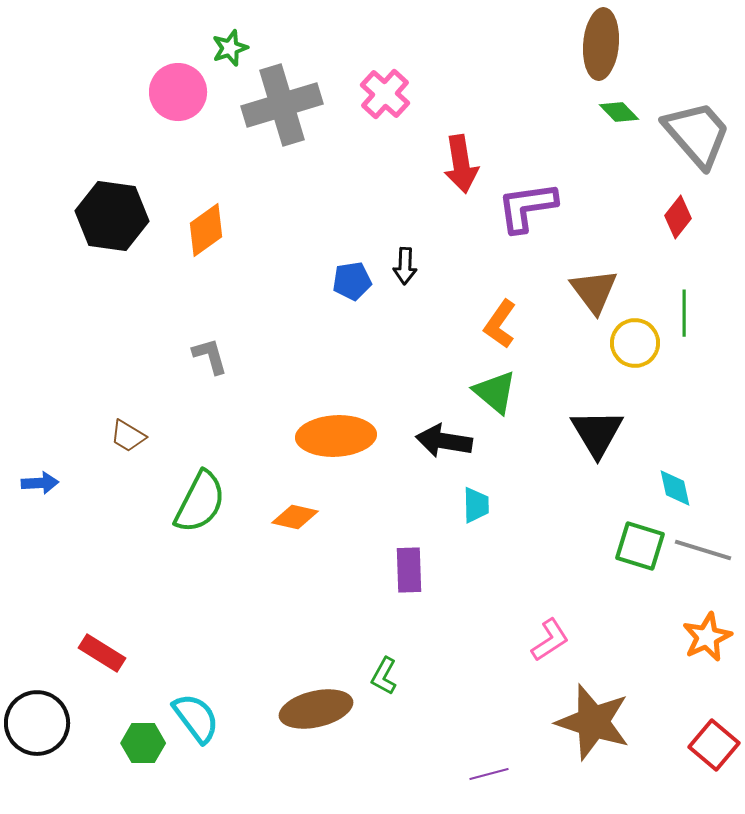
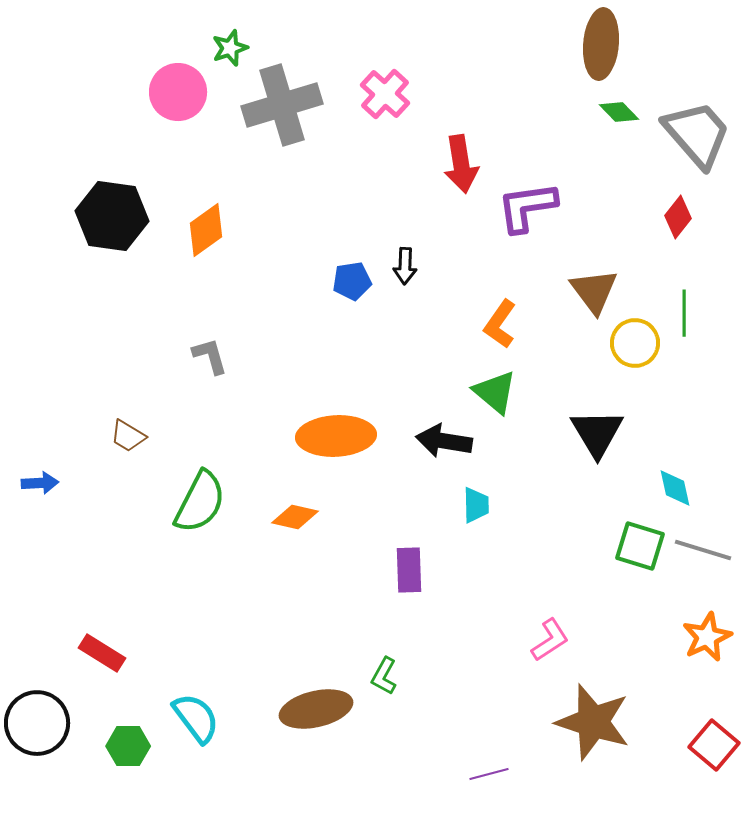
green hexagon at (143, 743): moved 15 px left, 3 px down
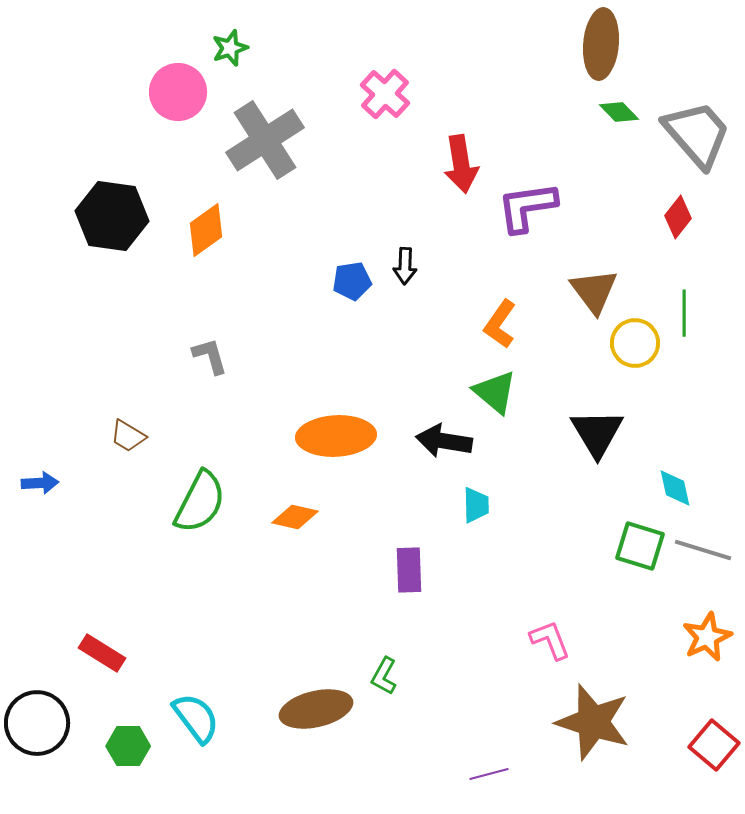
gray cross at (282, 105): moved 17 px left, 35 px down; rotated 16 degrees counterclockwise
pink L-shape at (550, 640): rotated 78 degrees counterclockwise
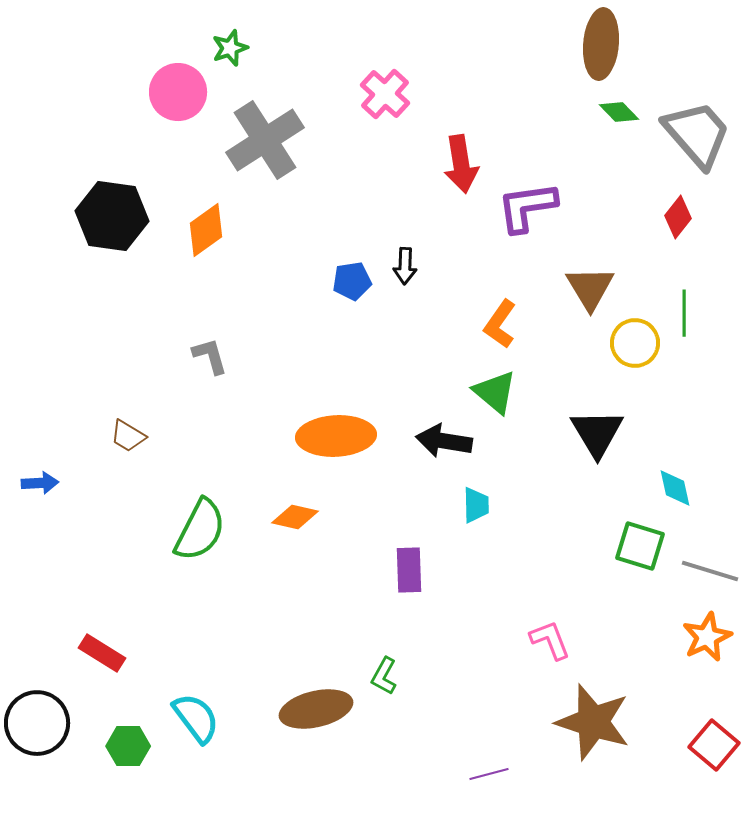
brown triangle at (594, 291): moved 4 px left, 3 px up; rotated 6 degrees clockwise
green semicircle at (200, 502): moved 28 px down
gray line at (703, 550): moved 7 px right, 21 px down
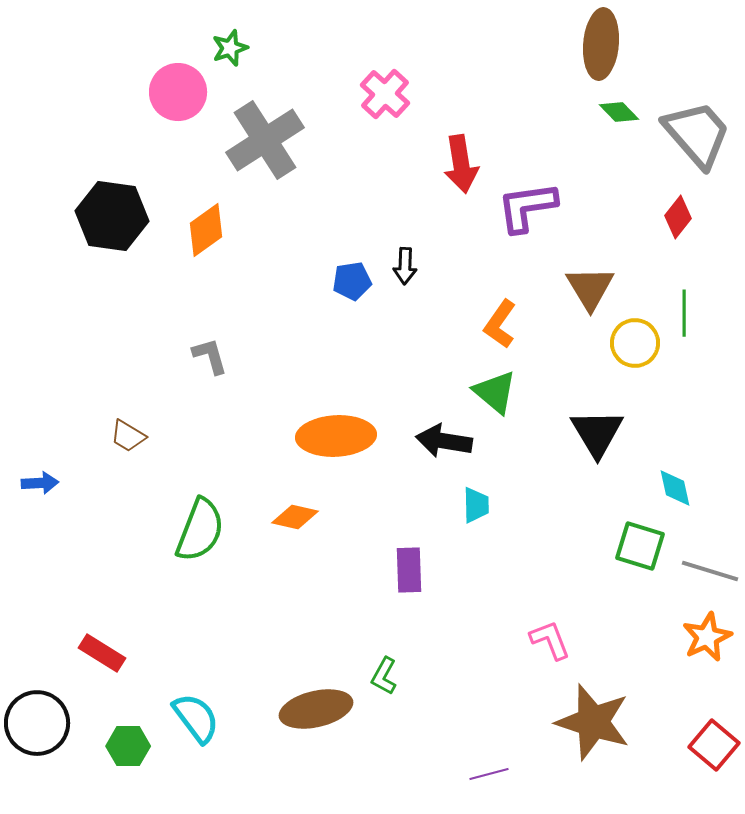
green semicircle at (200, 530): rotated 6 degrees counterclockwise
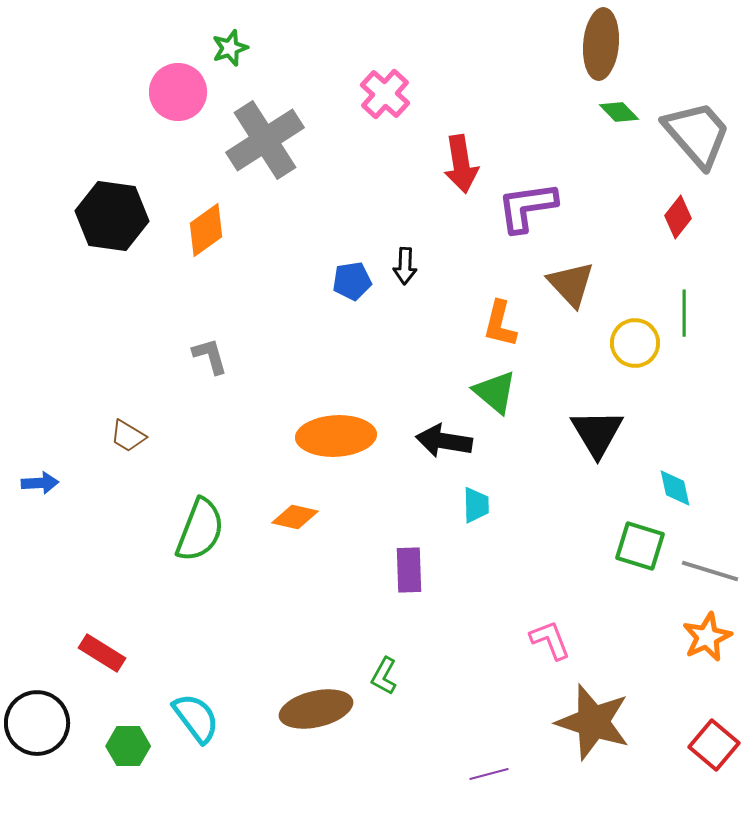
brown triangle at (590, 288): moved 19 px left, 4 px up; rotated 12 degrees counterclockwise
orange L-shape at (500, 324): rotated 21 degrees counterclockwise
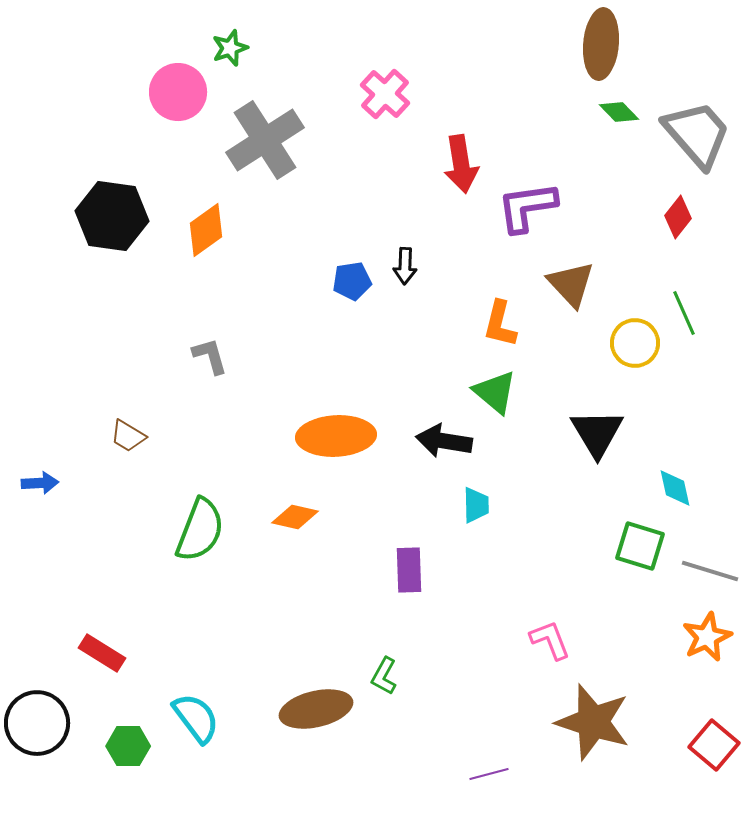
green line at (684, 313): rotated 24 degrees counterclockwise
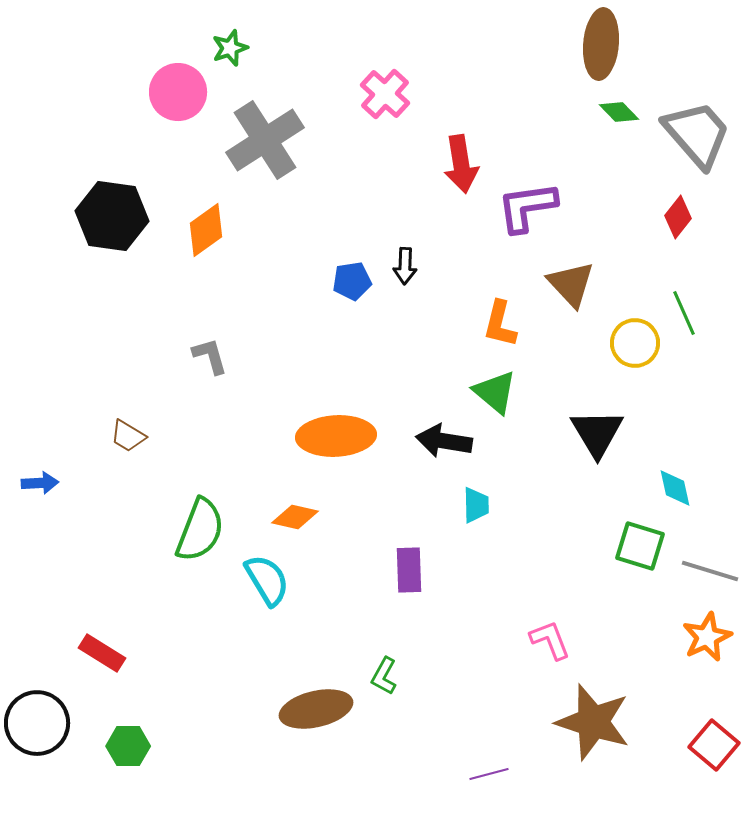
cyan semicircle at (196, 718): moved 71 px right, 138 px up; rotated 6 degrees clockwise
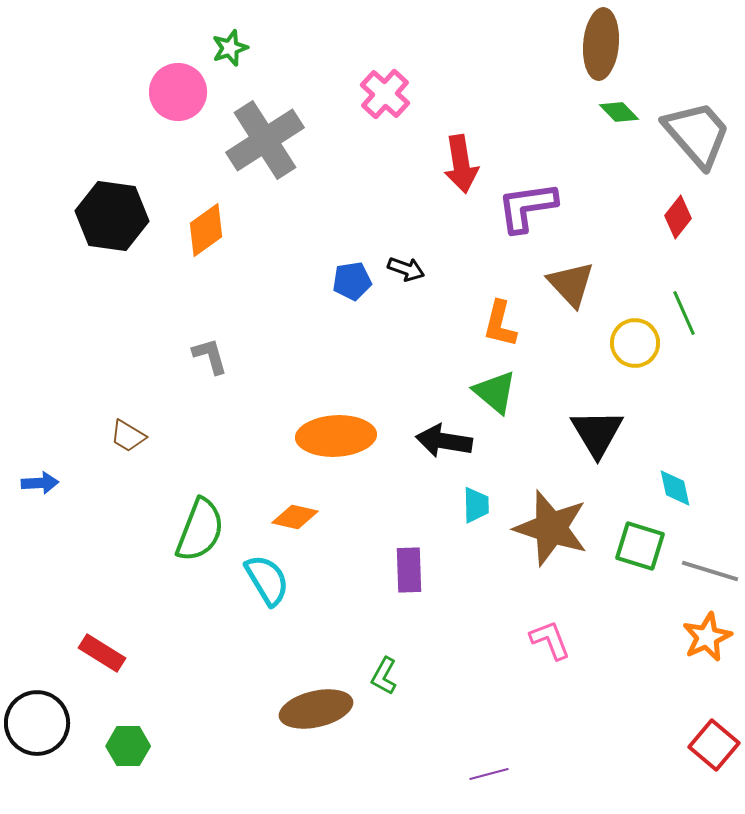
black arrow at (405, 266): moved 1 px right, 3 px down; rotated 72 degrees counterclockwise
brown star at (593, 722): moved 42 px left, 194 px up
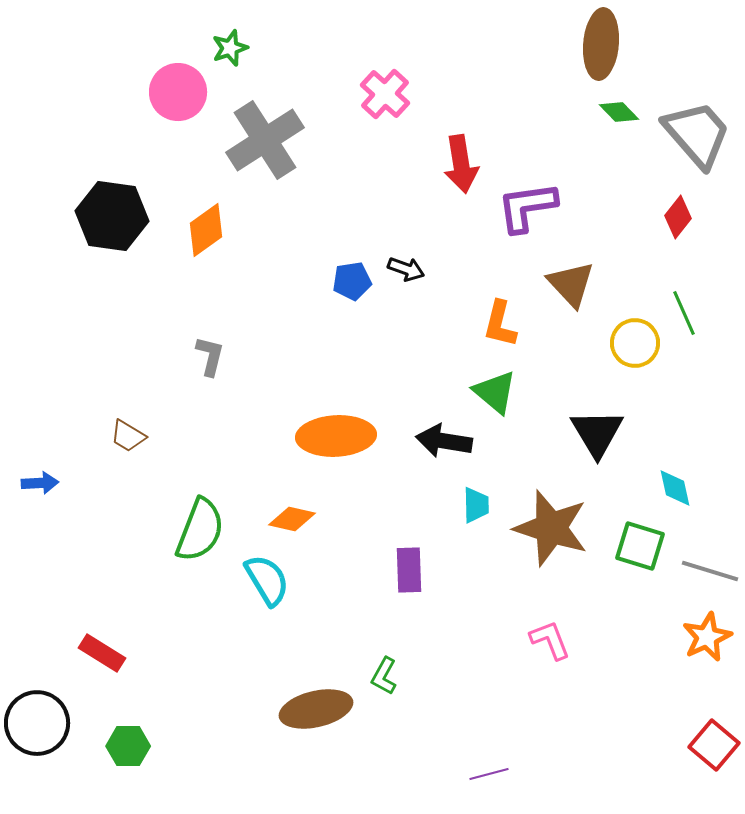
gray L-shape at (210, 356): rotated 30 degrees clockwise
orange diamond at (295, 517): moved 3 px left, 2 px down
